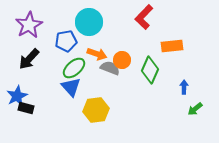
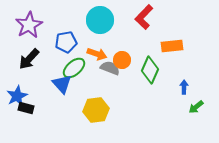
cyan circle: moved 11 px right, 2 px up
blue pentagon: moved 1 px down
blue triangle: moved 9 px left, 3 px up
green arrow: moved 1 px right, 2 px up
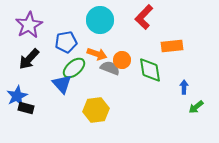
green diamond: rotated 32 degrees counterclockwise
